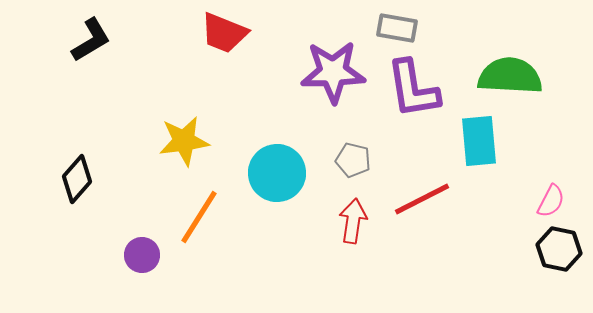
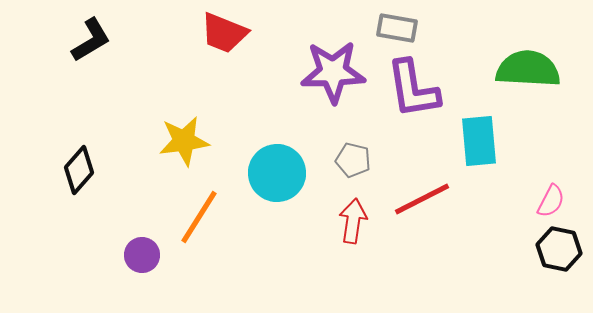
green semicircle: moved 18 px right, 7 px up
black diamond: moved 2 px right, 9 px up
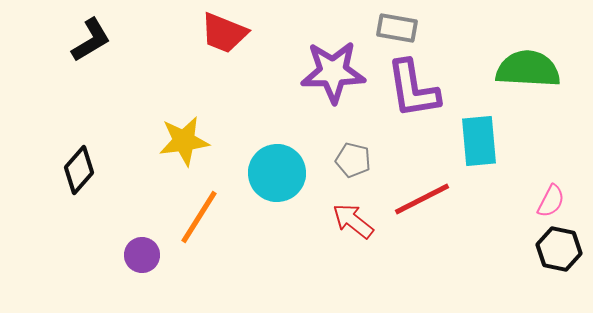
red arrow: rotated 60 degrees counterclockwise
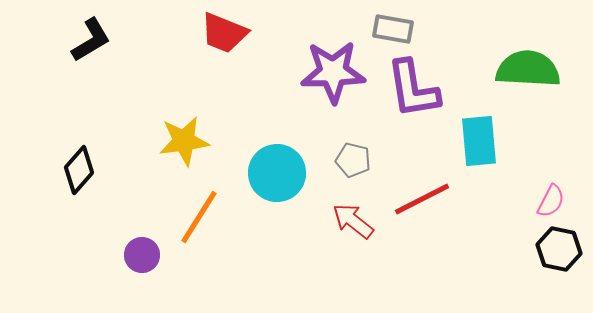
gray rectangle: moved 4 px left, 1 px down
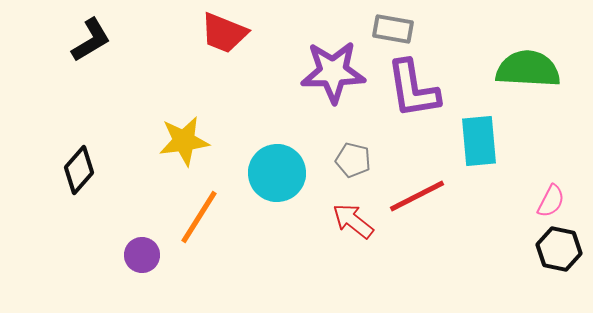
red line: moved 5 px left, 3 px up
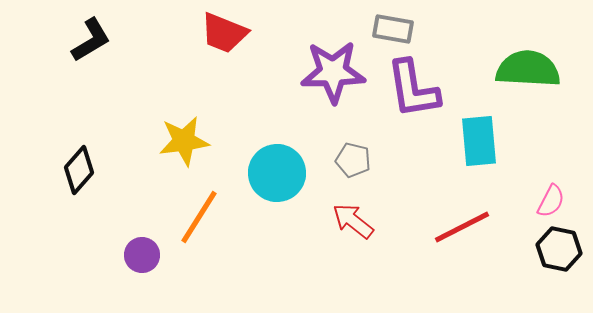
red line: moved 45 px right, 31 px down
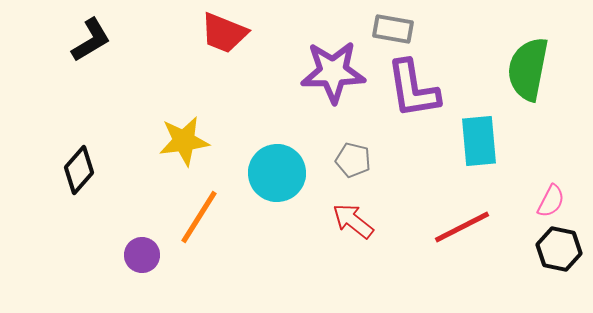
green semicircle: rotated 82 degrees counterclockwise
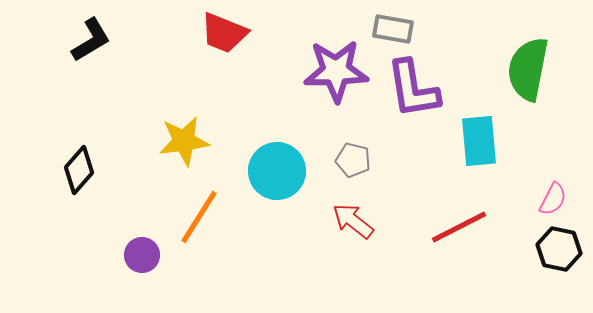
purple star: moved 3 px right, 1 px up
cyan circle: moved 2 px up
pink semicircle: moved 2 px right, 2 px up
red line: moved 3 px left
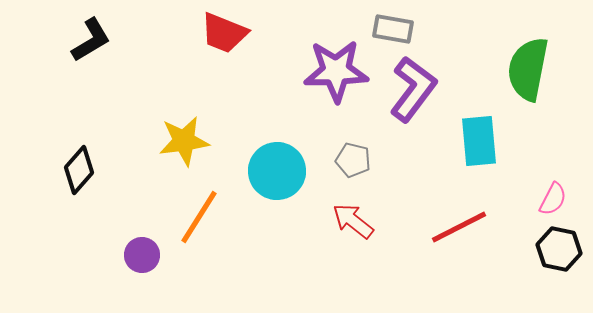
purple L-shape: rotated 134 degrees counterclockwise
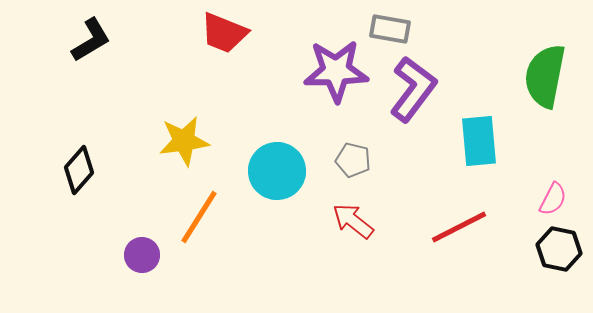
gray rectangle: moved 3 px left
green semicircle: moved 17 px right, 7 px down
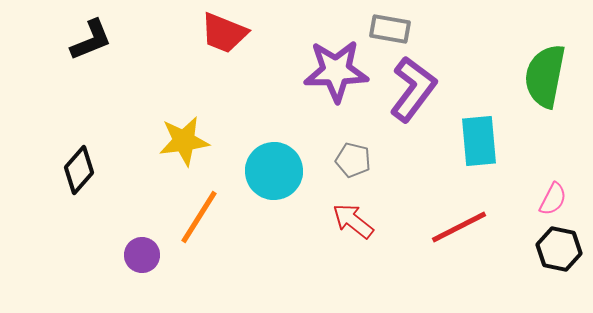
black L-shape: rotated 9 degrees clockwise
cyan circle: moved 3 px left
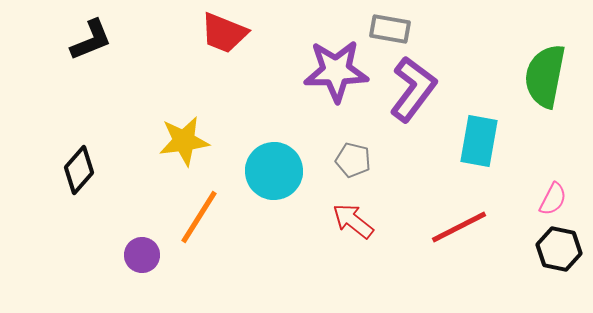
cyan rectangle: rotated 15 degrees clockwise
